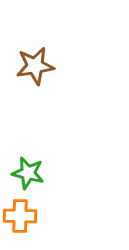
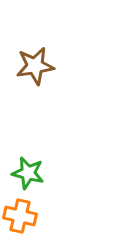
orange cross: rotated 12 degrees clockwise
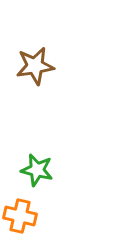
green star: moved 9 px right, 3 px up
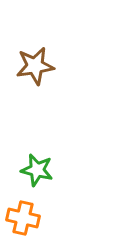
orange cross: moved 3 px right, 2 px down
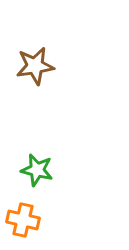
orange cross: moved 2 px down
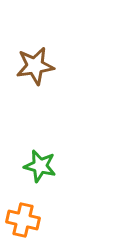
green star: moved 3 px right, 4 px up
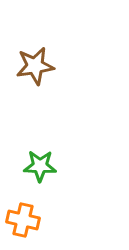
green star: rotated 12 degrees counterclockwise
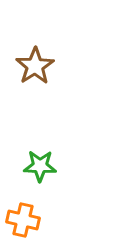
brown star: rotated 24 degrees counterclockwise
